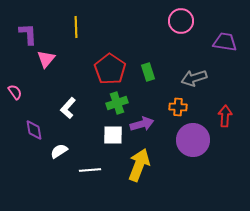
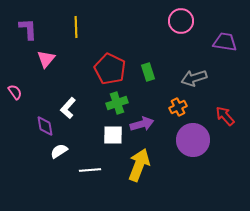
purple L-shape: moved 5 px up
red pentagon: rotated 8 degrees counterclockwise
orange cross: rotated 30 degrees counterclockwise
red arrow: rotated 45 degrees counterclockwise
purple diamond: moved 11 px right, 4 px up
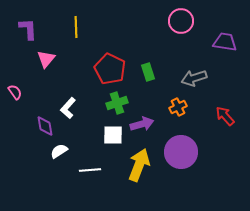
purple circle: moved 12 px left, 12 px down
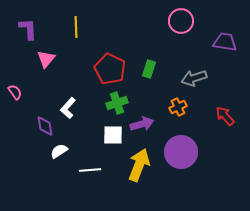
green rectangle: moved 1 px right, 3 px up; rotated 36 degrees clockwise
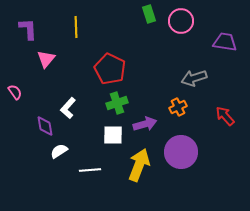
green rectangle: moved 55 px up; rotated 36 degrees counterclockwise
purple arrow: moved 3 px right
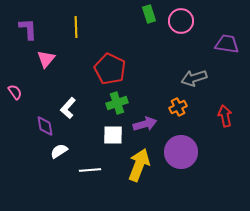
purple trapezoid: moved 2 px right, 2 px down
red arrow: rotated 30 degrees clockwise
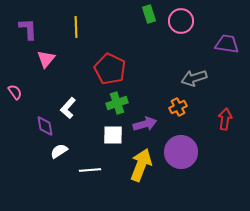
red arrow: moved 3 px down; rotated 20 degrees clockwise
yellow arrow: moved 2 px right
